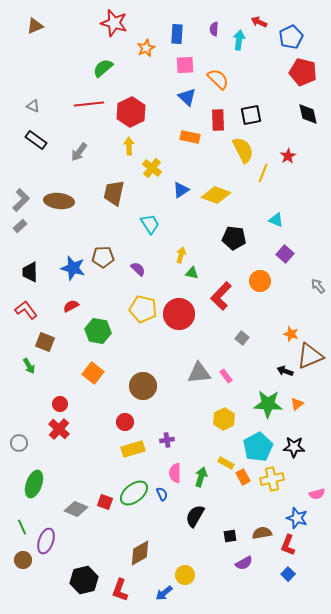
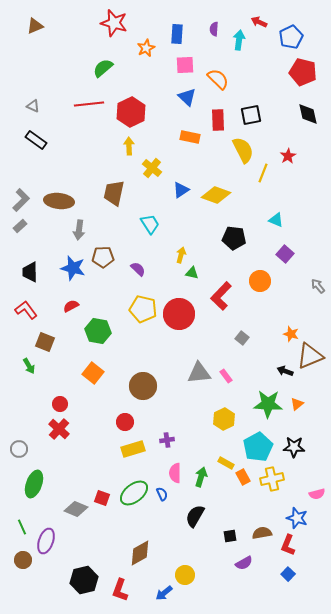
gray arrow at (79, 152): moved 78 px down; rotated 30 degrees counterclockwise
gray circle at (19, 443): moved 6 px down
red square at (105, 502): moved 3 px left, 4 px up
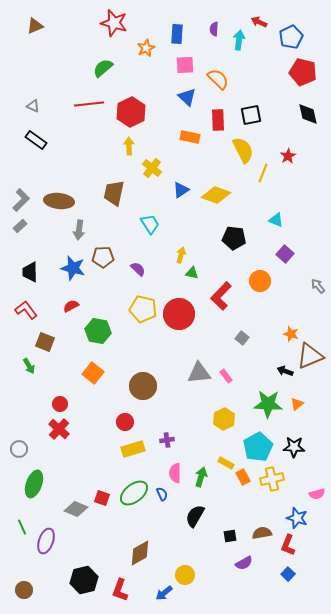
brown circle at (23, 560): moved 1 px right, 30 px down
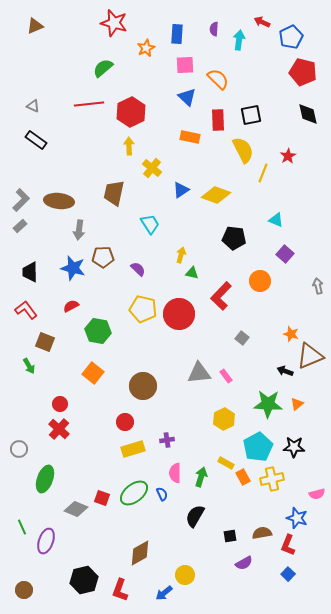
red arrow at (259, 22): moved 3 px right
gray arrow at (318, 286): rotated 28 degrees clockwise
green ellipse at (34, 484): moved 11 px right, 5 px up
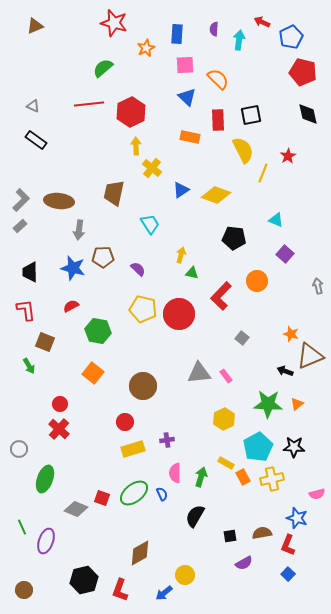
yellow arrow at (129, 146): moved 7 px right
orange circle at (260, 281): moved 3 px left
red L-shape at (26, 310): rotated 30 degrees clockwise
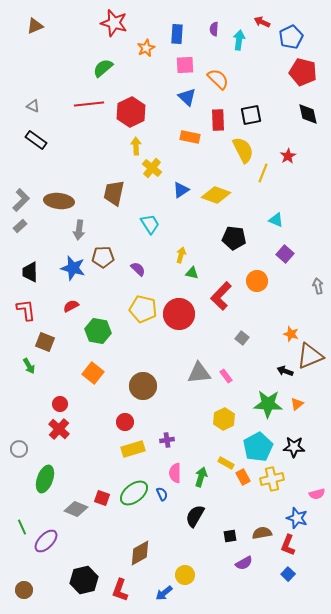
purple ellipse at (46, 541): rotated 25 degrees clockwise
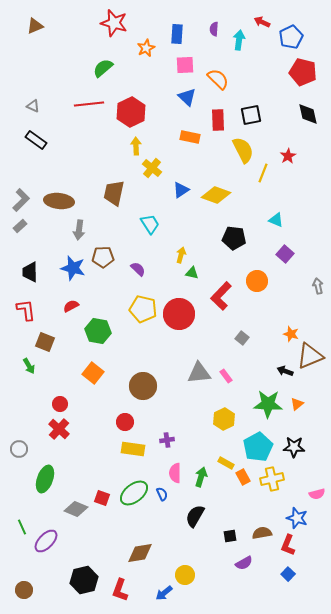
yellow rectangle at (133, 449): rotated 25 degrees clockwise
brown diamond at (140, 553): rotated 20 degrees clockwise
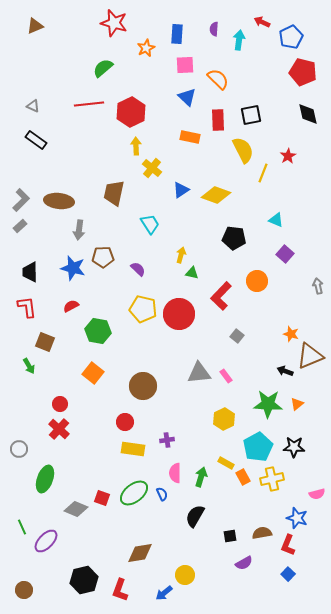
red L-shape at (26, 310): moved 1 px right, 3 px up
gray square at (242, 338): moved 5 px left, 2 px up
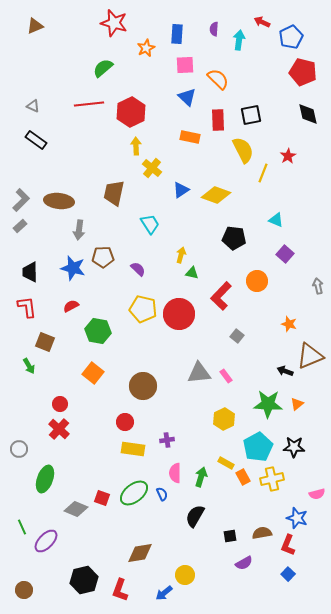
orange star at (291, 334): moved 2 px left, 10 px up
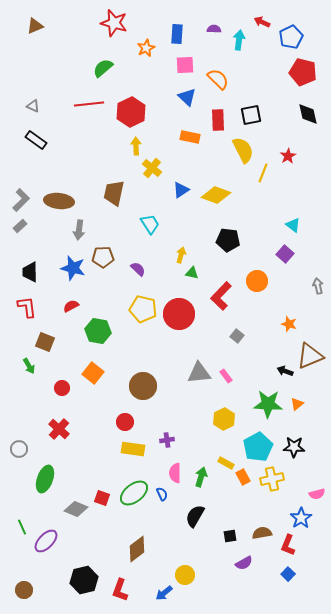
purple semicircle at (214, 29): rotated 88 degrees clockwise
cyan triangle at (276, 220): moved 17 px right, 5 px down; rotated 14 degrees clockwise
black pentagon at (234, 238): moved 6 px left, 2 px down
red circle at (60, 404): moved 2 px right, 16 px up
blue star at (297, 518): moved 4 px right; rotated 20 degrees clockwise
brown diamond at (140, 553): moved 3 px left, 4 px up; rotated 28 degrees counterclockwise
